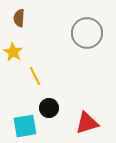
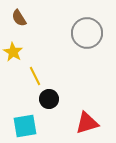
brown semicircle: rotated 36 degrees counterclockwise
black circle: moved 9 px up
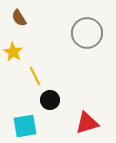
black circle: moved 1 px right, 1 px down
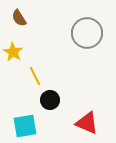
red triangle: rotated 40 degrees clockwise
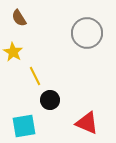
cyan square: moved 1 px left
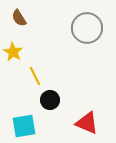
gray circle: moved 5 px up
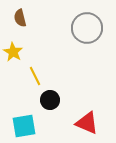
brown semicircle: moved 1 px right; rotated 18 degrees clockwise
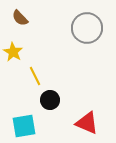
brown semicircle: rotated 30 degrees counterclockwise
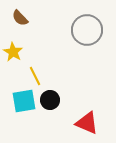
gray circle: moved 2 px down
cyan square: moved 25 px up
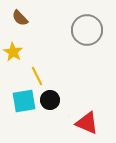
yellow line: moved 2 px right
